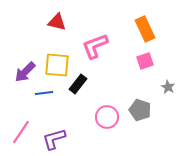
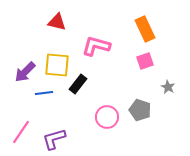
pink L-shape: moved 1 px right; rotated 36 degrees clockwise
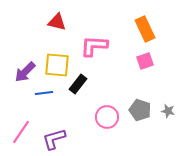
pink L-shape: moved 2 px left; rotated 12 degrees counterclockwise
gray star: moved 24 px down; rotated 16 degrees counterclockwise
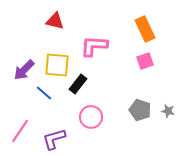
red triangle: moved 2 px left, 1 px up
purple arrow: moved 1 px left, 2 px up
blue line: rotated 48 degrees clockwise
pink circle: moved 16 px left
pink line: moved 1 px left, 1 px up
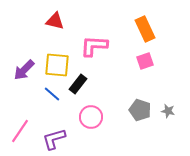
blue line: moved 8 px right, 1 px down
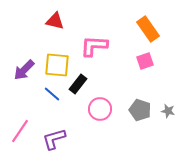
orange rectangle: moved 3 px right; rotated 10 degrees counterclockwise
pink circle: moved 9 px right, 8 px up
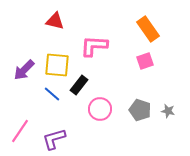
black rectangle: moved 1 px right, 1 px down
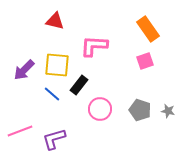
pink line: rotated 35 degrees clockwise
